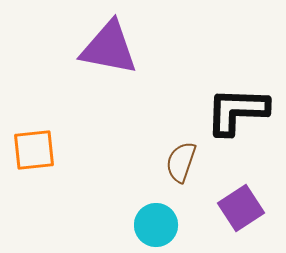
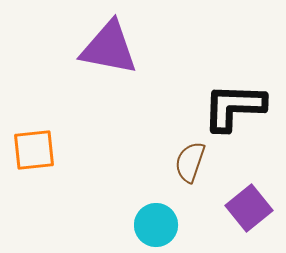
black L-shape: moved 3 px left, 4 px up
brown semicircle: moved 9 px right
purple square: moved 8 px right; rotated 6 degrees counterclockwise
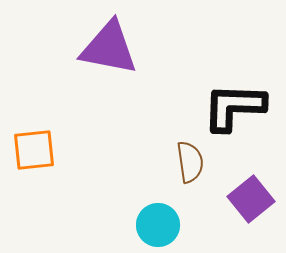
brown semicircle: rotated 153 degrees clockwise
purple square: moved 2 px right, 9 px up
cyan circle: moved 2 px right
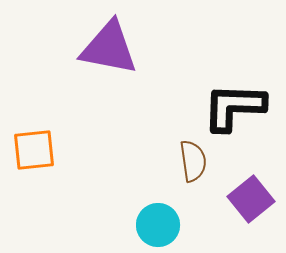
brown semicircle: moved 3 px right, 1 px up
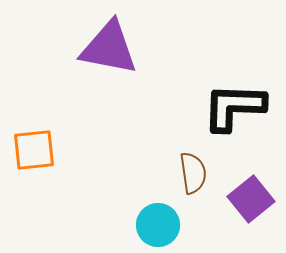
brown semicircle: moved 12 px down
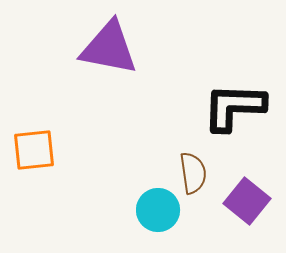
purple square: moved 4 px left, 2 px down; rotated 12 degrees counterclockwise
cyan circle: moved 15 px up
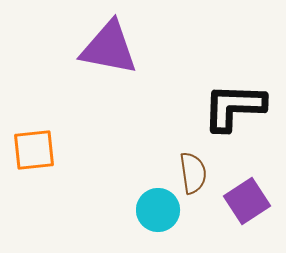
purple square: rotated 18 degrees clockwise
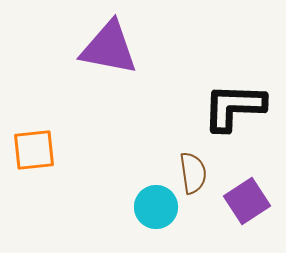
cyan circle: moved 2 px left, 3 px up
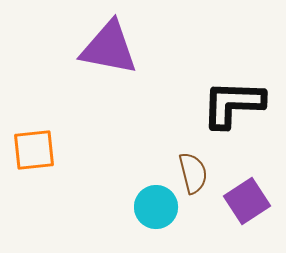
black L-shape: moved 1 px left, 3 px up
brown semicircle: rotated 6 degrees counterclockwise
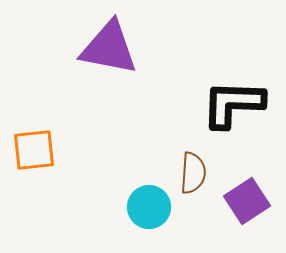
brown semicircle: rotated 18 degrees clockwise
cyan circle: moved 7 px left
